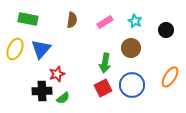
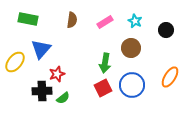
yellow ellipse: moved 13 px down; rotated 15 degrees clockwise
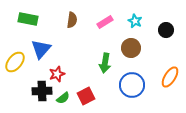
red square: moved 17 px left, 8 px down
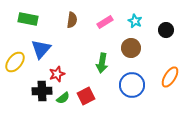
green arrow: moved 3 px left
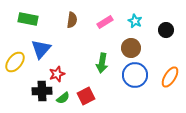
blue circle: moved 3 px right, 10 px up
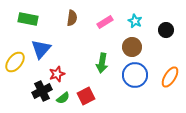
brown semicircle: moved 2 px up
brown circle: moved 1 px right, 1 px up
black cross: rotated 24 degrees counterclockwise
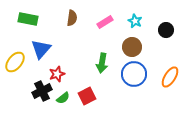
blue circle: moved 1 px left, 1 px up
red square: moved 1 px right
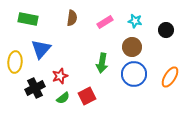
cyan star: rotated 16 degrees counterclockwise
yellow ellipse: rotated 35 degrees counterclockwise
red star: moved 3 px right, 2 px down
black cross: moved 7 px left, 3 px up
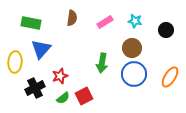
green rectangle: moved 3 px right, 4 px down
brown circle: moved 1 px down
red square: moved 3 px left
